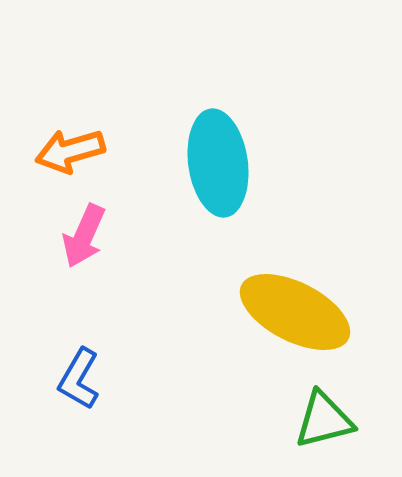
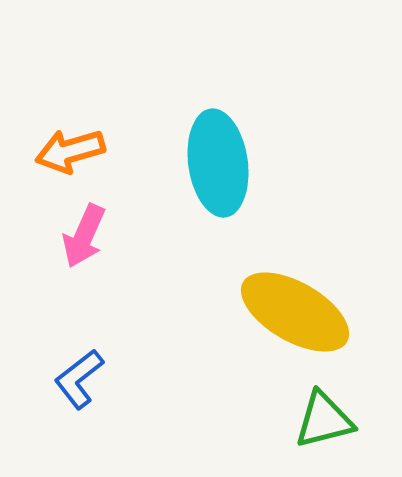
yellow ellipse: rotated 3 degrees clockwise
blue L-shape: rotated 22 degrees clockwise
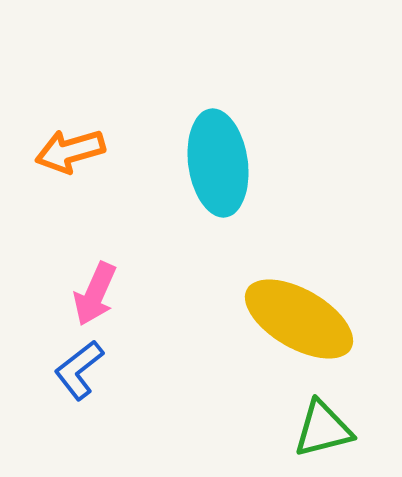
pink arrow: moved 11 px right, 58 px down
yellow ellipse: moved 4 px right, 7 px down
blue L-shape: moved 9 px up
green triangle: moved 1 px left, 9 px down
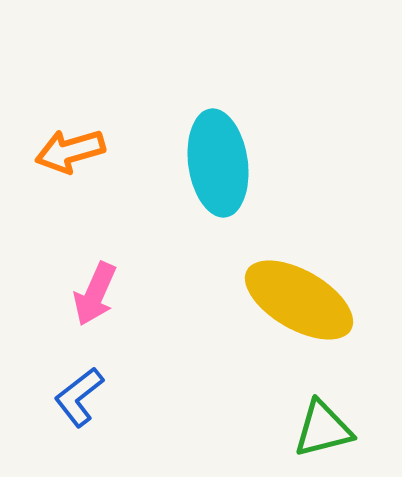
yellow ellipse: moved 19 px up
blue L-shape: moved 27 px down
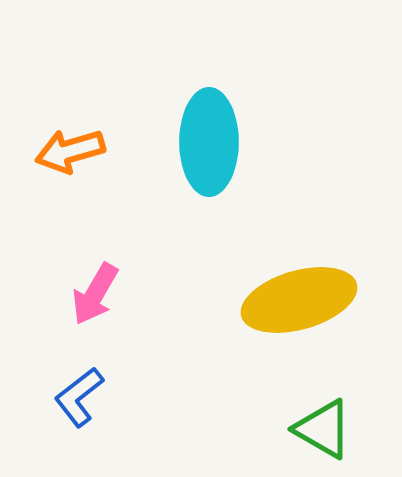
cyan ellipse: moved 9 px left, 21 px up; rotated 8 degrees clockwise
pink arrow: rotated 6 degrees clockwise
yellow ellipse: rotated 46 degrees counterclockwise
green triangle: rotated 44 degrees clockwise
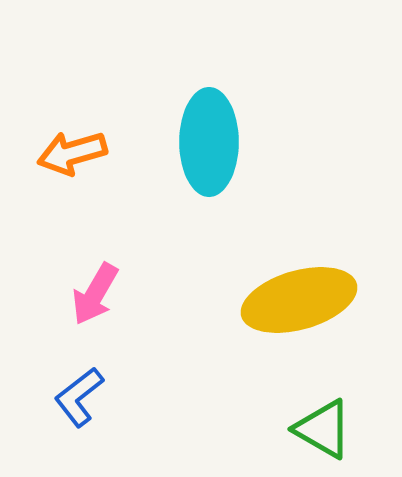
orange arrow: moved 2 px right, 2 px down
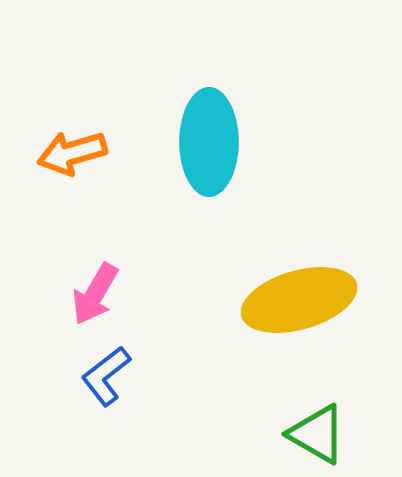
blue L-shape: moved 27 px right, 21 px up
green triangle: moved 6 px left, 5 px down
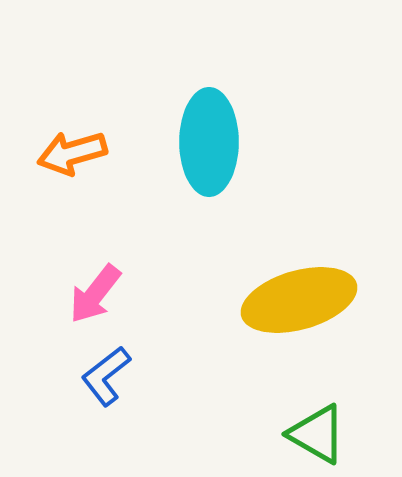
pink arrow: rotated 8 degrees clockwise
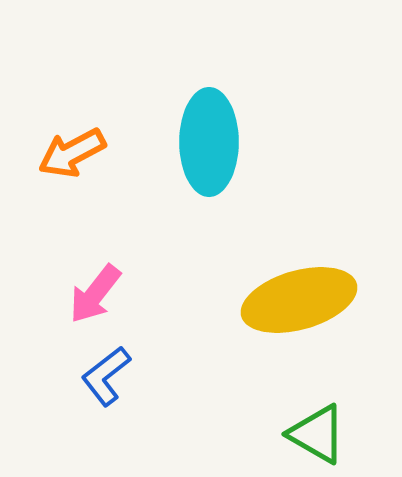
orange arrow: rotated 12 degrees counterclockwise
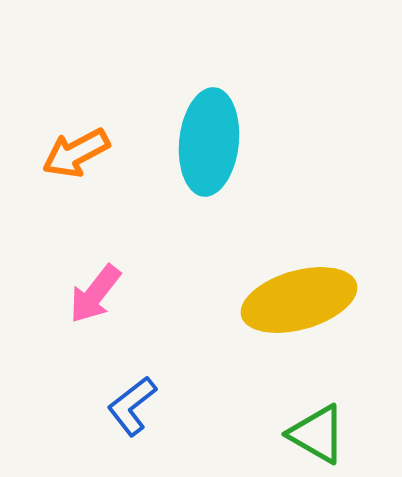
cyan ellipse: rotated 6 degrees clockwise
orange arrow: moved 4 px right
blue L-shape: moved 26 px right, 30 px down
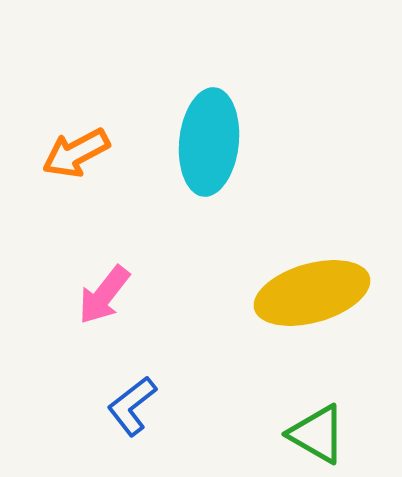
pink arrow: moved 9 px right, 1 px down
yellow ellipse: moved 13 px right, 7 px up
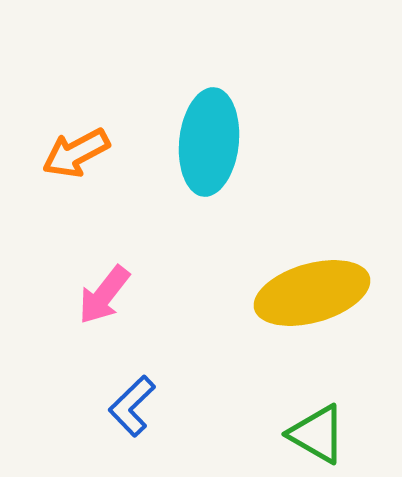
blue L-shape: rotated 6 degrees counterclockwise
